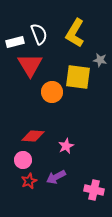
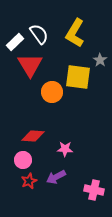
white semicircle: rotated 15 degrees counterclockwise
white rectangle: rotated 30 degrees counterclockwise
gray star: rotated 24 degrees clockwise
pink star: moved 1 px left, 3 px down; rotated 28 degrees clockwise
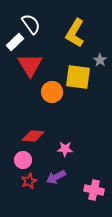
white semicircle: moved 8 px left, 10 px up
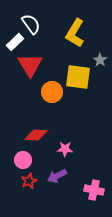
red diamond: moved 3 px right, 1 px up
purple arrow: moved 1 px right, 1 px up
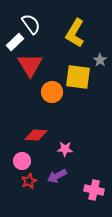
pink circle: moved 1 px left, 1 px down
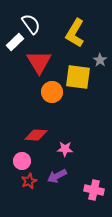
red triangle: moved 9 px right, 3 px up
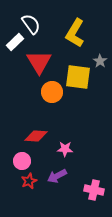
gray star: moved 1 px down
red diamond: moved 1 px down
